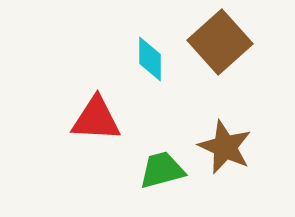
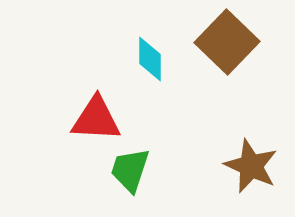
brown square: moved 7 px right; rotated 4 degrees counterclockwise
brown star: moved 26 px right, 19 px down
green trapezoid: moved 32 px left; rotated 57 degrees counterclockwise
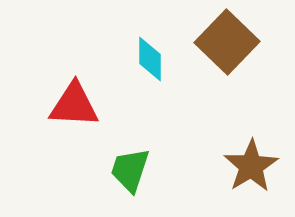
red triangle: moved 22 px left, 14 px up
brown star: rotated 16 degrees clockwise
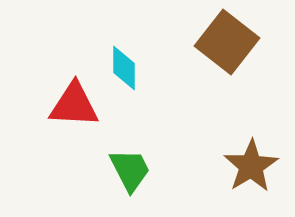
brown square: rotated 6 degrees counterclockwise
cyan diamond: moved 26 px left, 9 px down
green trapezoid: rotated 135 degrees clockwise
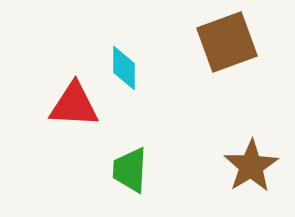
brown square: rotated 32 degrees clockwise
green trapezoid: rotated 150 degrees counterclockwise
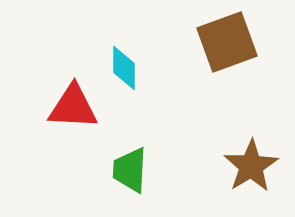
red triangle: moved 1 px left, 2 px down
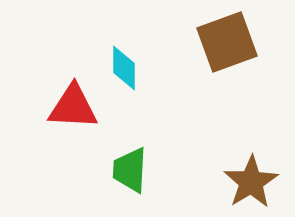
brown star: moved 16 px down
